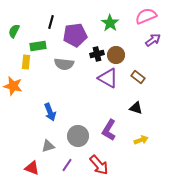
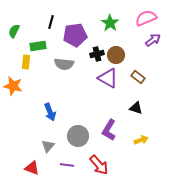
pink semicircle: moved 2 px down
gray triangle: rotated 32 degrees counterclockwise
purple line: rotated 64 degrees clockwise
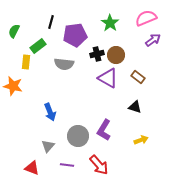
green rectangle: rotated 28 degrees counterclockwise
black triangle: moved 1 px left, 1 px up
purple L-shape: moved 5 px left
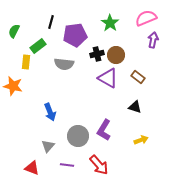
purple arrow: rotated 42 degrees counterclockwise
